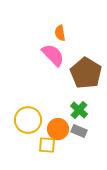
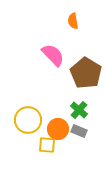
orange semicircle: moved 13 px right, 12 px up
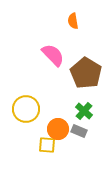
green cross: moved 5 px right, 1 px down
yellow circle: moved 2 px left, 11 px up
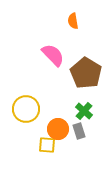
gray rectangle: rotated 49 degrees clockwise
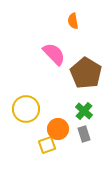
pink semicircle: moved 1 px right, 1 px up
gray rectangle: moved 5 px right, 3 px down
yellow square: rotated 24 degrees counterclockwise
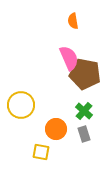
pink semicircle: moved 15 px right, 4 px down; rotated 20 degrees clockwise
brown pentagon: moved 1 px left, 1 px down; rotated 20 degrees counterclockwise
yellow circle: moved 5 px left, 4 px up
orange circle: moved 2 px left
yellow square: moved 6 px left, 7 px down; rotated 30 degrees clockwise
